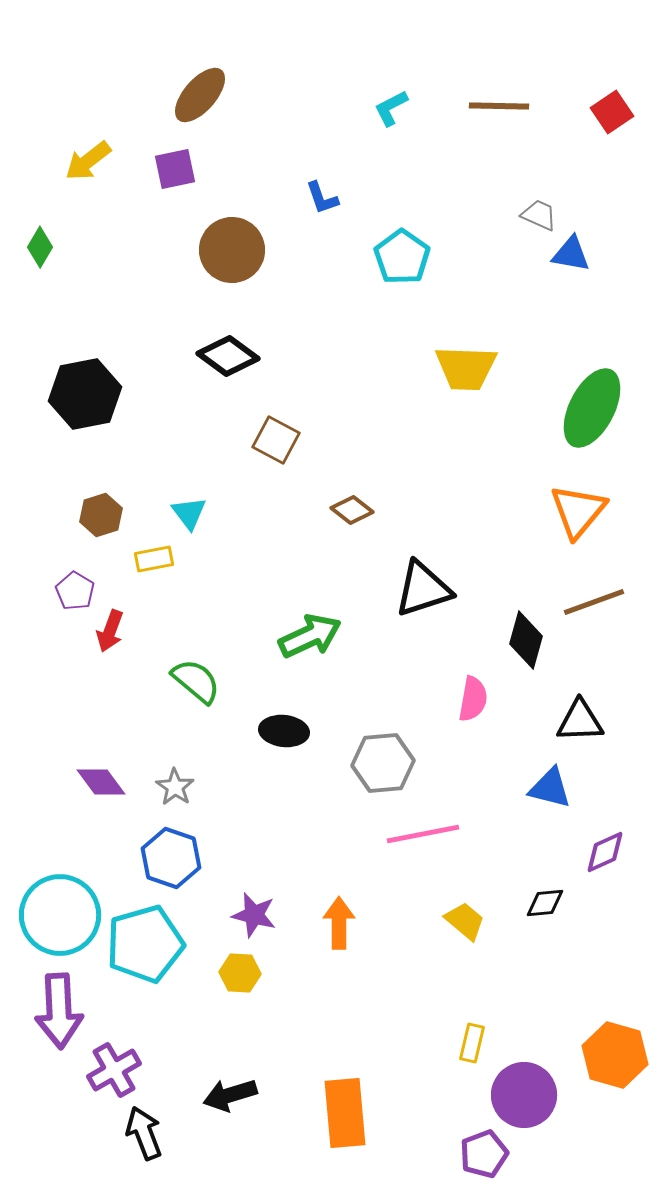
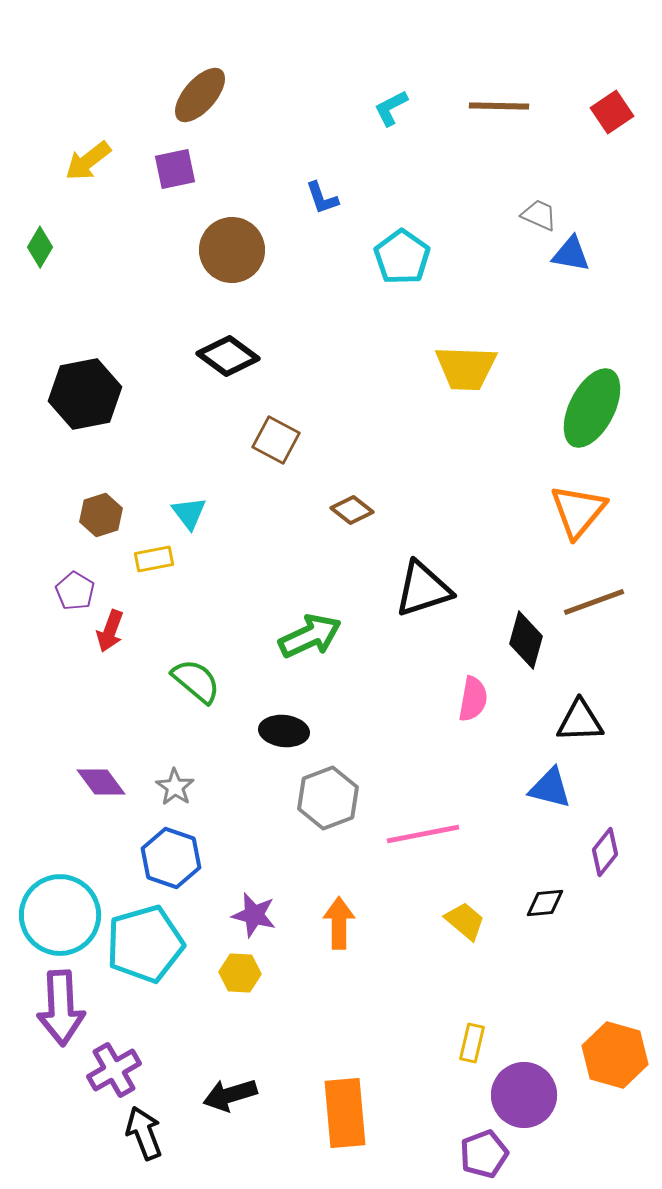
gray hexagon at (383, 763): moved 55 px left, 35 px down; rotated 16 degrees counterclockwise
purple diamond at (605, 852): rotated 27 degrees counterclockwise
purple arrow at (59, 1011): moved 2 px right, 3 px up
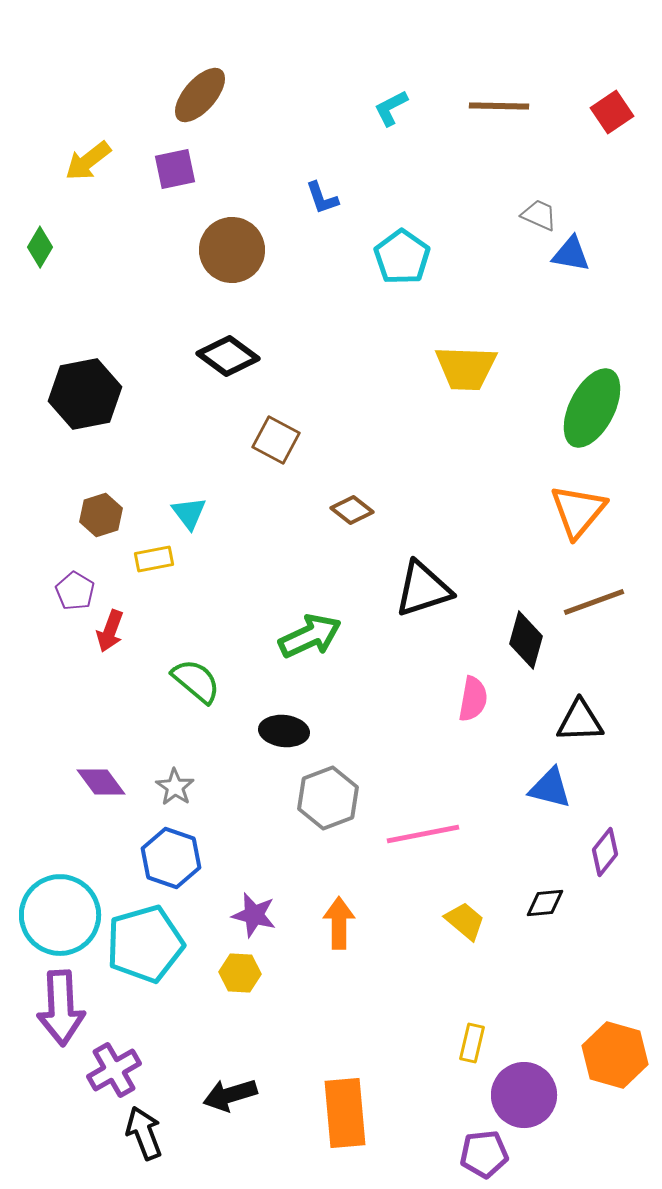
purple pentagon at (484, 1154): rotated 15 degrees clockwise
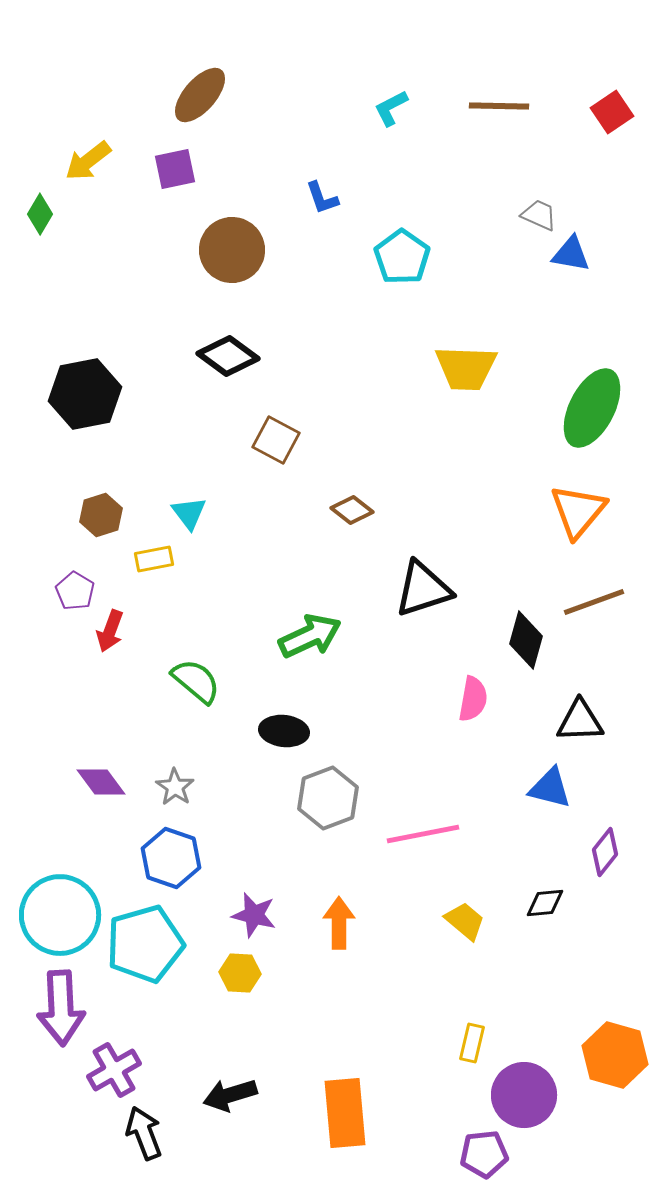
green diamond at (40, 247): moved 33 px up
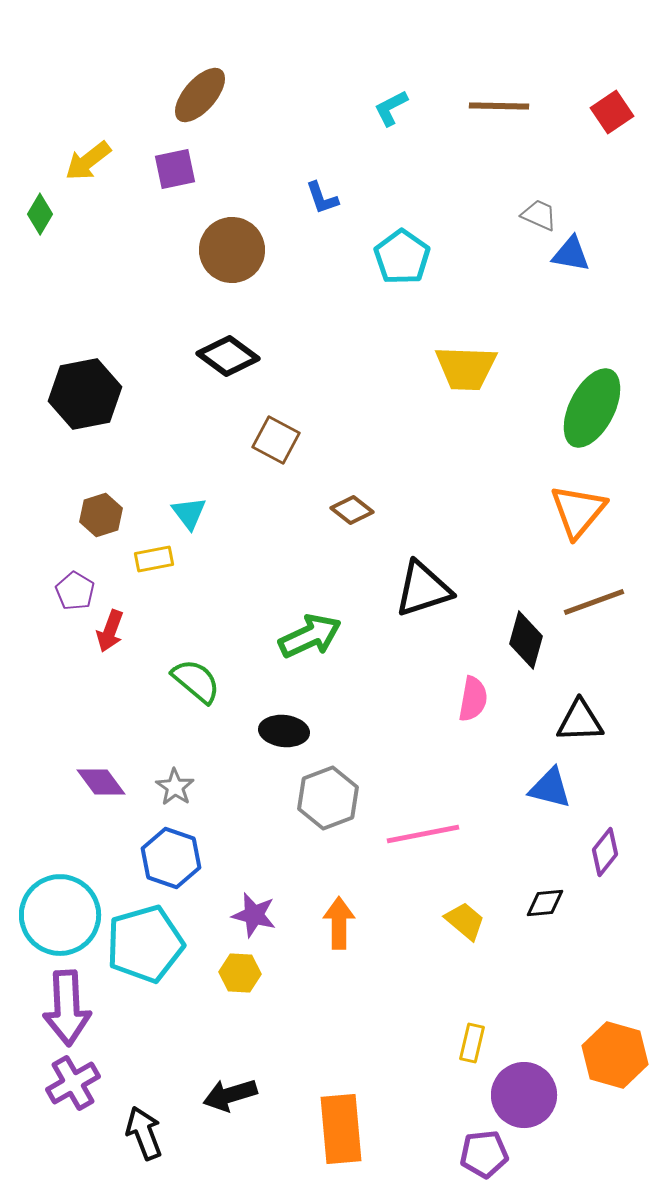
purple arrow at (61, 1008): moved 6 px right
purple cross at (114, 1070): moved 41 px left, 13 px down
orange rectangle at (345, 1113): moved 4 px left, 16 px down
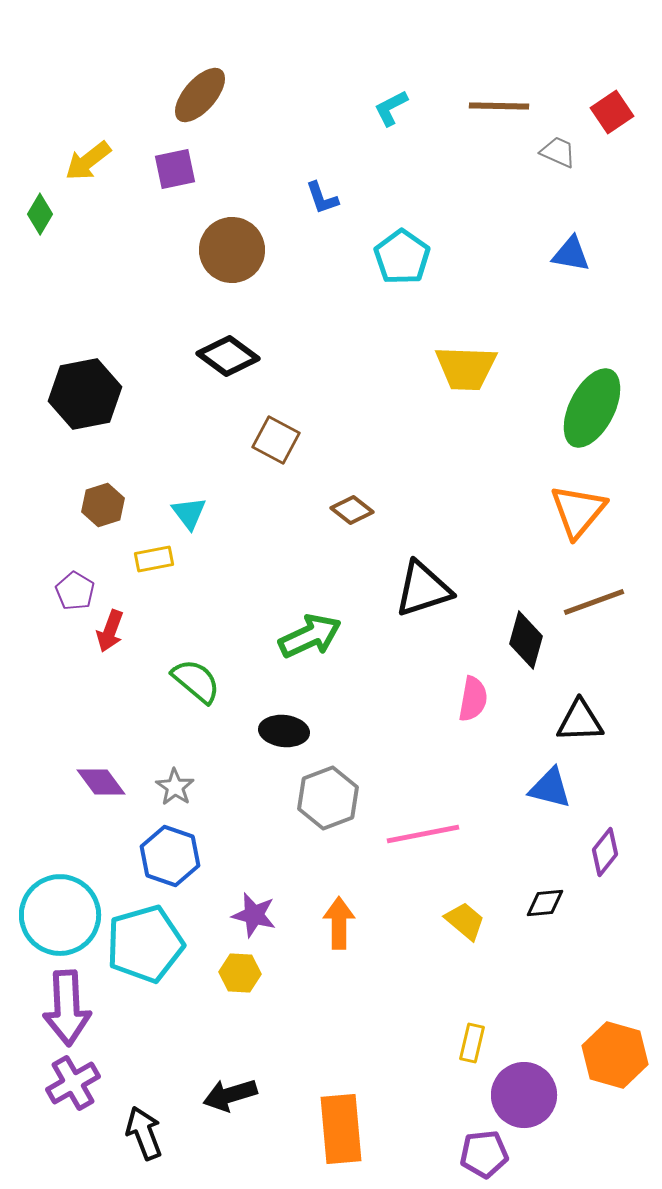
gray trapezoid at (539, 215): moved 19 px right, 63 px up
brown hexagon at (101, 515): moved 2 px right, 10 px up
blue hexagon at (171, 858): moved 1 px left, 2 px up
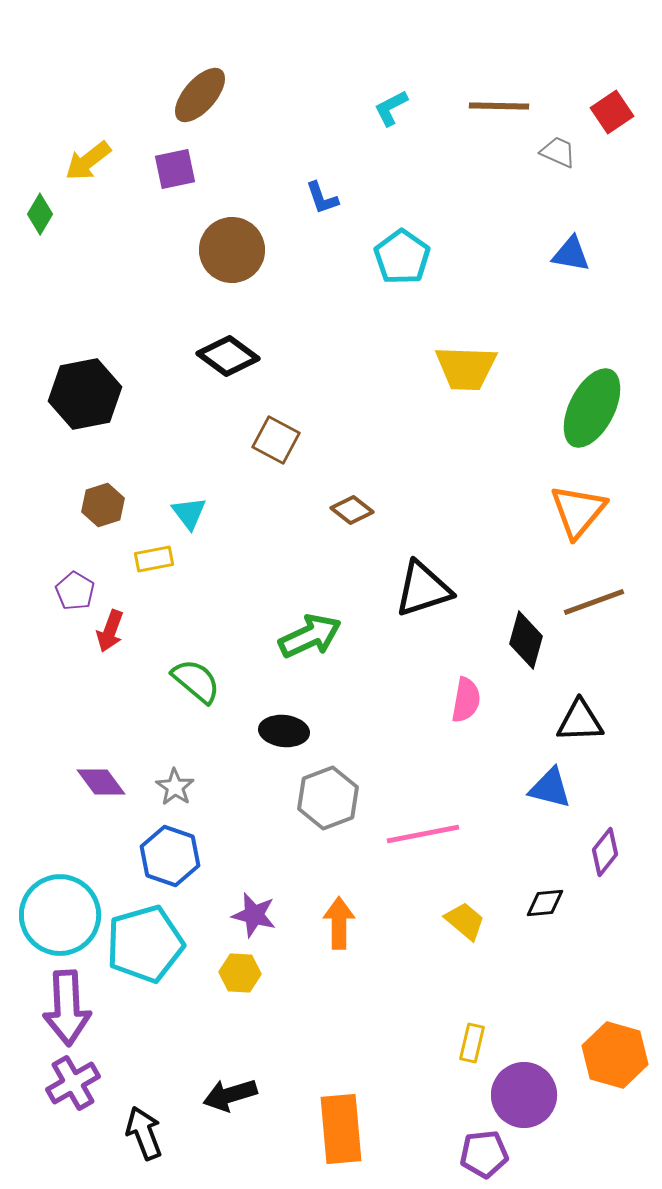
pink semicircle at (473, 699): moved 7 px left, 1 px down
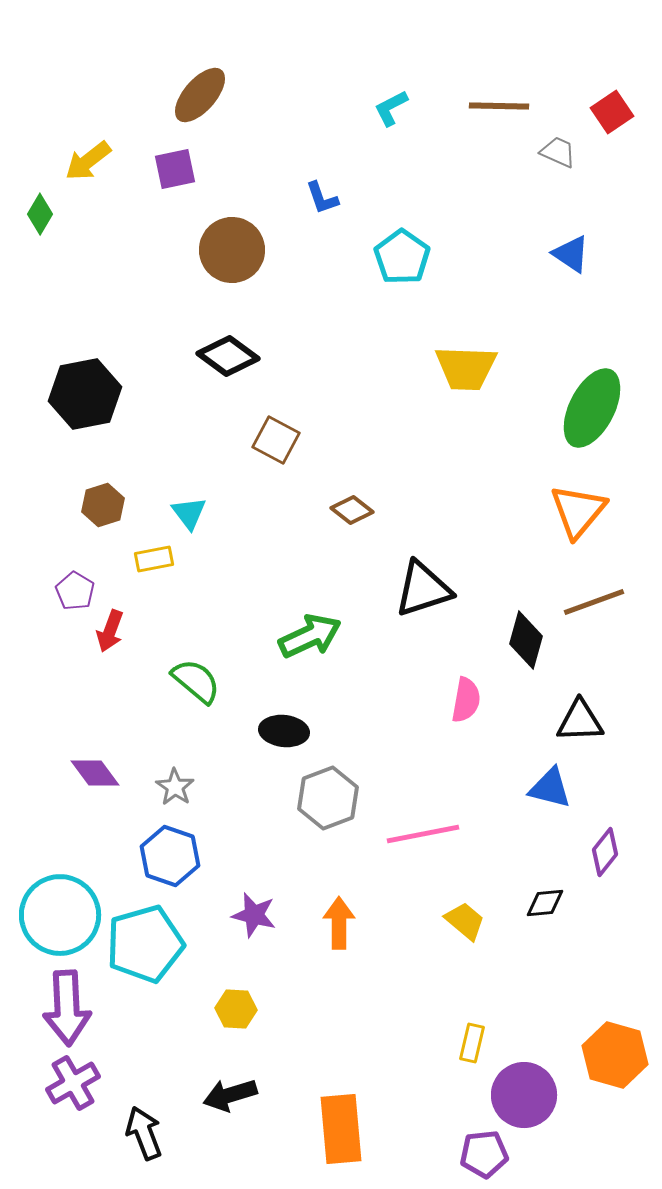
blue triangle at (571, 254): rotated 24 degrees clockwise
purple diamond at (101, 782): moved 6 px left, 9 px up
yellow hexagon at (240, 973): moved 4 px left, 36 px down
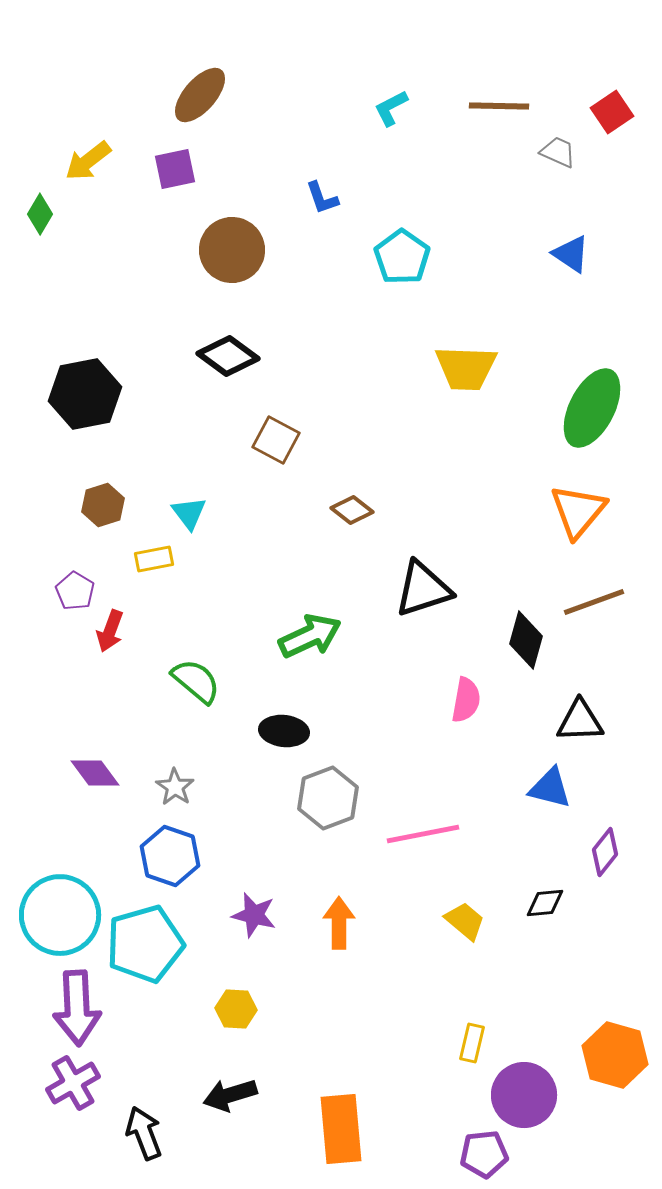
purple arrow at (67, 1008): moved 10 px right
